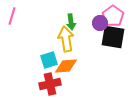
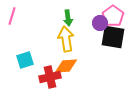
green arrow: moved 3 px left, 4 px up
cyan square: moved 24 px left
red cross: moved 7 px up
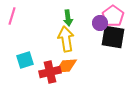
red cross: moved 5 px up
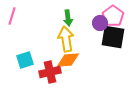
orange diamond: moved 2 px right, 6 px up
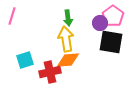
black square: moved 2 px left, 5 px down
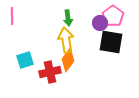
pink line: rotated 18 degrees counterclockwise
yellow arrow: moved 1 px down
orange diamond: rotated 50 degrees counterclockwise
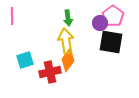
yellow arrow: moved 1 px down
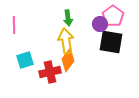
pink line: moved 2 px right, 9 px down
purple circle: moved 1 px down
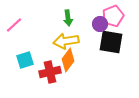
pink pentagon: rotated 15 degrees clockwise
pink line: rotated 48 degrees clockwise
yellow arrow: rotated 90 degrees counterclockwise
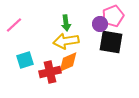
green arrow: moved 2 px left, 5 px down
orange diamond: moved 2 px down; rotated 30 degrees clockwise
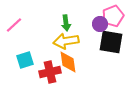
orange diamond: rotated 75 degrees counterclockwise
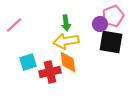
cyan square: moved 3 px right, 2 px down
